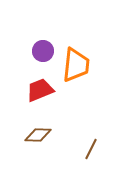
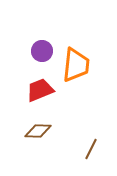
purple circle: moved 1 px left
brown diamond: moved 4 px up
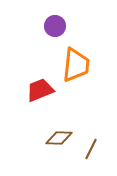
purple circle: moved 13 px right, 25 px up
brown diamond: moved 21 px right, 7 px down
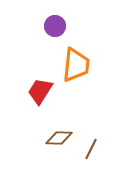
red trapezoid: moved 1 px down; rotated 36 degrees counterclockwise
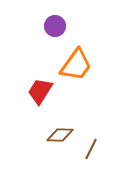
orange trapezoid: rotated 30 degrees clockwise
brown diamond: moved 1 px right, 3 px up
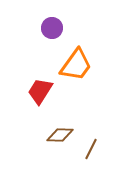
purple circle: moved 3 px left, 2 px down
